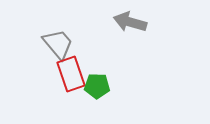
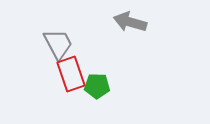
gray trapezoid: rotated 12 degrees clockwise
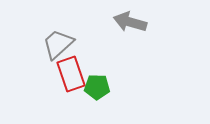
gray trapezoid: rotated 104 degrees counterclockwise
green pentagon: moved 1 px down
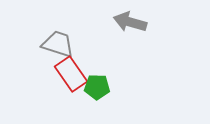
gray trapezoid: rotated 60 degrees clockwise
red rectangle: rotated 16 degrees counterclockwise
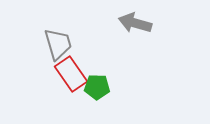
gray arrow: moved 5 px right, 1 px down
gray trapezoid: rotated 56 degrees clockwise
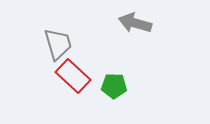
red rectangle: moved 2 px right, 2 px down; rotated 12 degrees counterclockwise
green pentagon: moved 17 px right, 1 px up
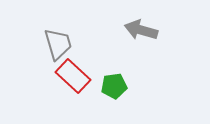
gray arrow: moved 6 px right, 7 px down
green pentagon: rotated 10 degrees counterclockwise
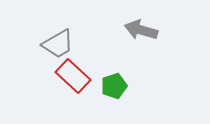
gray trapezoid: rotated 76 degrees clockwise
green pentagon: rotated 10 degrees counterclockwise
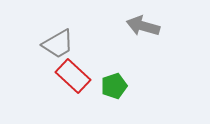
gray arrow: moved 2 px right, 4 px up
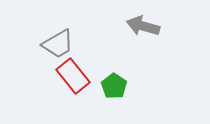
red rectangle: rotated 8 degrees clockwise
green pentagon: rotated 20 degrees counterclockwise
